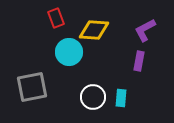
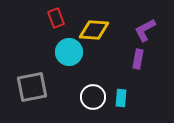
purple rectangle: moved 1 px left, 2 px up
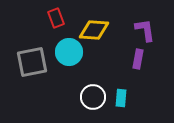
purple L-shape: rotated 110 degrees clockwise
gray square: moved 25 px up
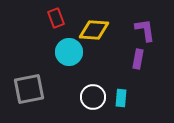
gray square: moved 3 px left, 27 px down
